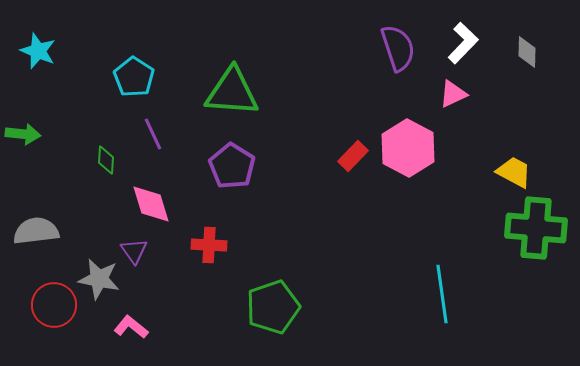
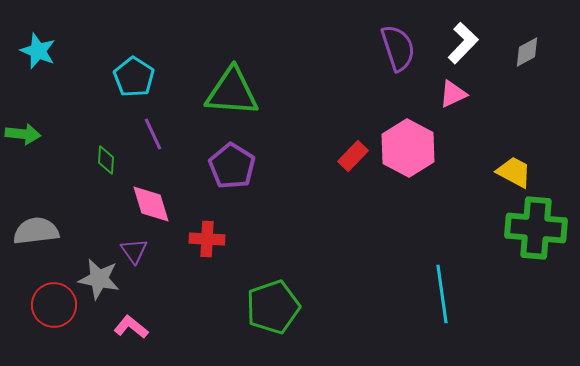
gray diamond: rotated 60 degrees clockwise
red cross: moved 2 px left, 6 px up
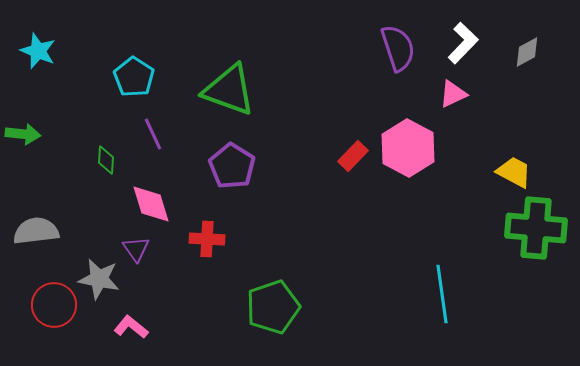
green triangle: moved 3 px left, 2 px up; rotated 16 degrees clockwise
purple triangle: moved 2 px right, 2 px up
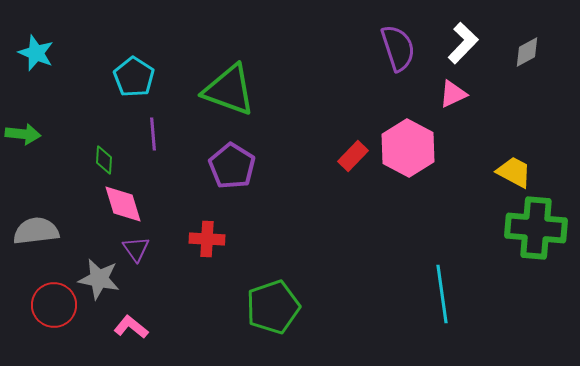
cyan star: moved 2 px left, 2 px down
purple line: rotated 20 degrees clockwise
green diamond: moved 2 px left
pink diamond: moved 28 px left
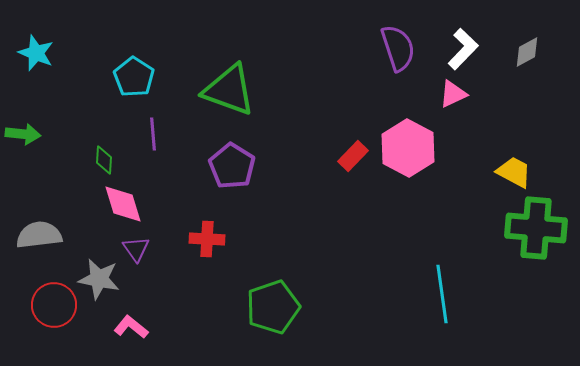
white L-shape: moved 6 px down
gray semicircle: moved 3 px right, 4 px down
